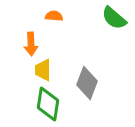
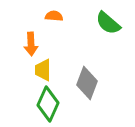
green semicircle: moved 6 px left, 5 px down
green diamond: rotated 16 degrees clockwise
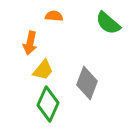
orange arrow: moved 1 px left, 1 px up; rotated 15 degrees clockwise
yellow trapezoid: rotated 140 degrees counterclockwise
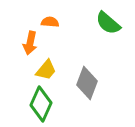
orange semicircle: moved 4 px left, 6 px down
yellow trapezoid: moved 3 px right
green diamond: moved 7 px left
